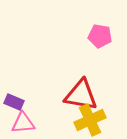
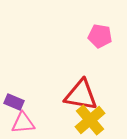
yellow cross: rotated 16 degrees counterclockwise
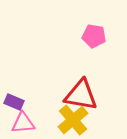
pink pentagon: moved 6 px left
yellow cross: moved 17 px left
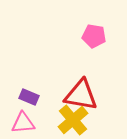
purple rectangle: moved 15 px right, 5 px up
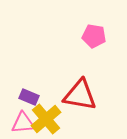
red triangle: moved 1 px left
yellow cross: moved 27 px left, 1 px up
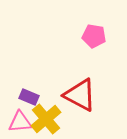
red triangle: rotated 18 degrees clockwise
pink triangle: moved 3 px left, 1 px up
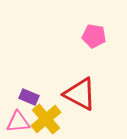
red triangle: moved 1 px up
pink triangle: moved 2 px left
